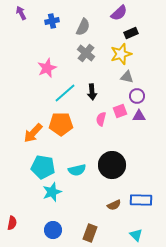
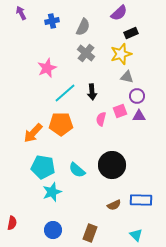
cyan semicircle: rotated 54 degrees clockwise
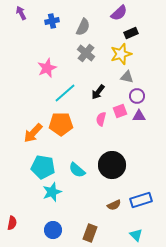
black arrow: moved 6 px right; rotated 42 degrees clockwise
blue rectangle: rotated 20 degrees counterclockwise
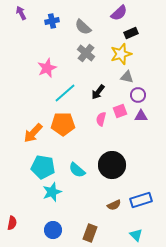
gray semicircle: rotated 108 degrees clockwise
purple circle: moved 1 px right, 1 px up
purple triangle: moved 2 px right
orange pentagon: moved 2 px right
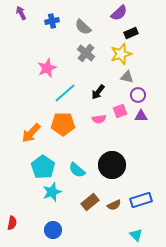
pink semicircle: moved 2 px left; rotated 112 degrees counterclockwise
orange arrow: moved 2 px left
cyan pentagon: rotated 25 degrees clockwise
brown rectangle: moved 31 px up; rotated 30 degrees clockwise
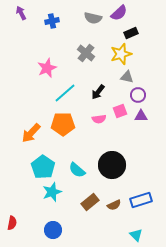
gray semicircle: moved 10 px right, 9 px up; rotated 30 degrees counterclockwise
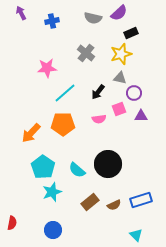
pink star: rotated 18 degrees clockwise
gray triangle: moved 7 px left, 1 px down
purple circle: moved 4 px left, 2 px up
pink square: moved 1 px left, 2 px up
black circle: moved 4 px left, 1 px up
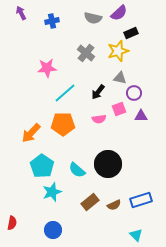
yellow star: moved 3 px left, 3 px up
cyan pentagon: moved 1 px left, 1 px up
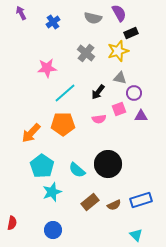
purple semicircle: rotated 78 degrees counterclockwise
blue cross: moved 1 px right, 1 px down; rotated 24 degrees counterclockwise
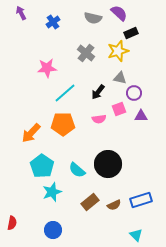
purple semicircle: rotated 18 degrees counterclockwise
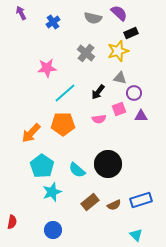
red semicircle: moved 1 px up
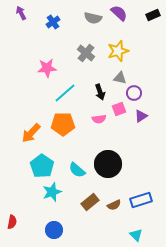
black rectangle: moved 22 px right, 18 px up
black arrow: moved 2 px right; rotated 56 degrees counterclockwise
purple triangle: rotated 32 degrees counterclockwise
blue circle: moved 1 px right
